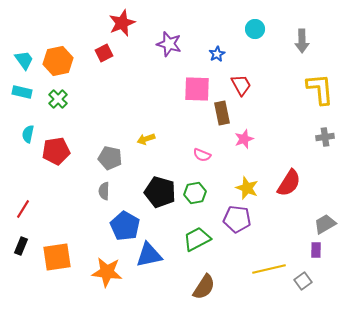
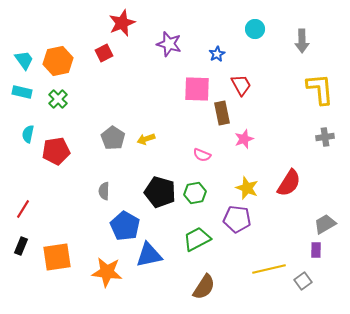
gray pentagon: moved 3 px right, 20 px up; rotated 20 degrees clockwise
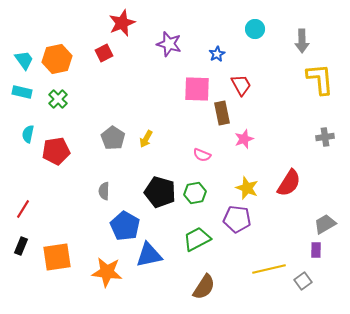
orange hexagon: moved 1 px left, 2 px up
yellow L-shape: moved 10 px up
yellow arrow: rotated 42 degrees counterclockwise
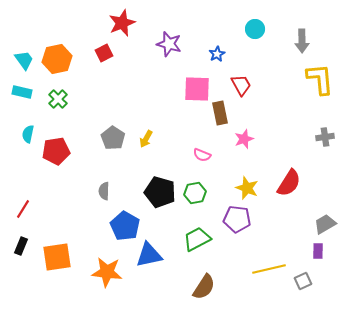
brown rectangle: moved 2 px left
purple rectangle: moved 2 px right, 1 px down
gray square: rotated 12 degrees clockwise
